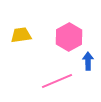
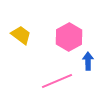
yellow trapezoid: rotated 45 degrees clockwise
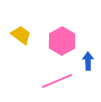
pink hexagon: moved 7 px left, 4 px down
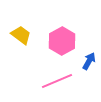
blue arrow: moved 1 px right; rotated 30 degrees clockwise
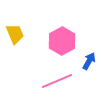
yellow trapezoid: moved 6 px left, 1 px up; rotated 30 degrees clockwise
